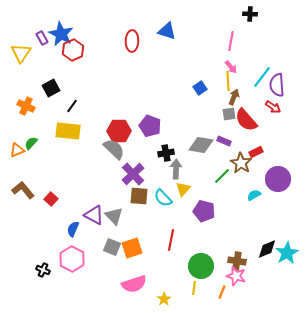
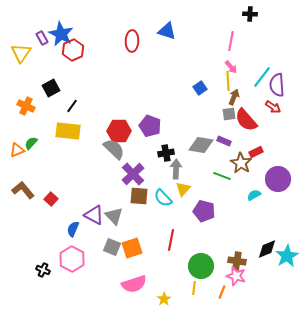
green line at (222, 176): rotated 66 degrees clockwise
cyan star at (287, 253): moved 3 px down
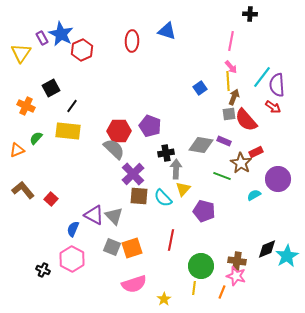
red hexagon at (73, 50): moved 9 px right
green semicircle at (31, 143): moved 5 px right, 5 px up
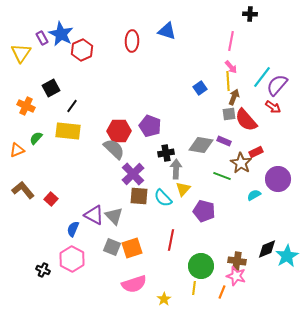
purple semicircle at (277, 85): rotated 45 degrees clockwise
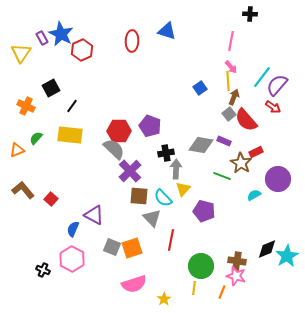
gray square at (229, 114): rotated 32 degrees counterclockwise
yellow rectangle at (68, 131): moved 2 px right, 4 px down
purple cross at (133, 174): moved 3 px left, 3 px up
gray triangle at (114, 216): moved 38 px right, 2 px down
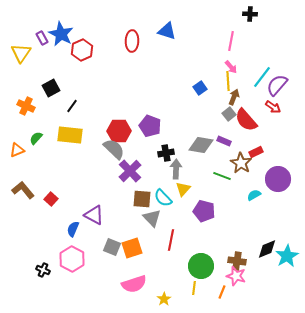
brown square at (139, 196): moved 3 px right, 3 px down
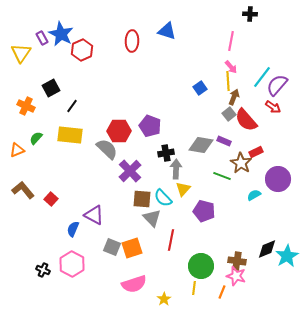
gray semicircle at (114, 149): moved 7 px left
pink hexagon at (72, 259): moved 5 px down
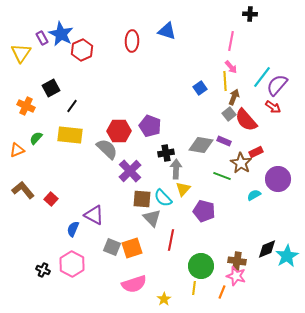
yellow line at (228, 81): moved 3 px left
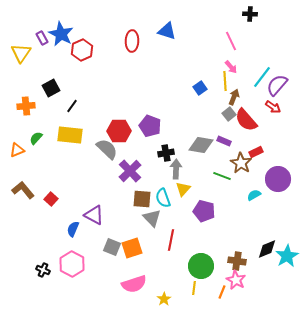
pink line at (231, 41): rotated 36 degrees counterclockwise
orange cross at (26, 106): rotated 30 degrees counterclockwise
cyan semicircle at (163, 198): rotated 24 degrees clockwise
pink star at (236, 276): moved 4 px down; rotated 12 degrees clockwise
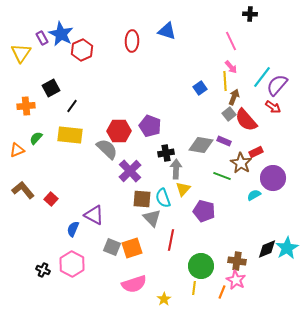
purple circle at (278, 179): moved 5 px left, 1 px up
cyan star at (287, 256): moved 8 px up
